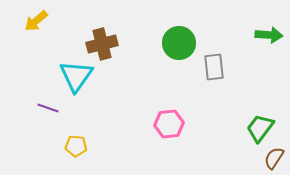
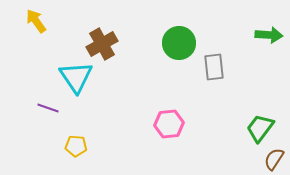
yellow arrow: rotated 95 degrees clockwise
brown cross: rotated 16 degrees counterclockwise
cyan triangle: moved 1 px down; rotated 9 degrees counterclockwise
brown semicircle: moved 1 px down
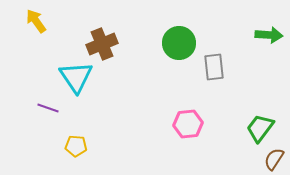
brown cross: rotated 8 degrees clockwise
pink hexagon: moved 19 px right
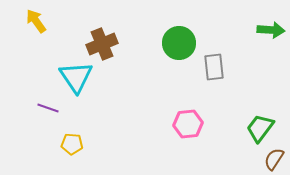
green arrow: moved 2 px right, 5 px up
yellow pentagon: moved 4 px left, 2 px up
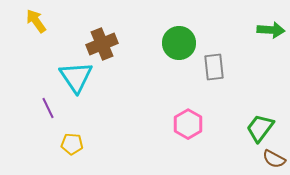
purple line: rotated 45 degrees clockwise
pink hexagon: rotated 24 degrees counterclockwise
brown semicircle: rotated 95 degrees counterclockwise
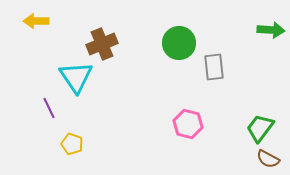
yellow arrow: rotated 55 degrees counterclockwise
purple line: moved 1 px right
pink hexagon: rotated 16 degrees counterclockwise
yellow pentagon: rotated 15 degrees clockwise
brown semicircle: moved 6 px left
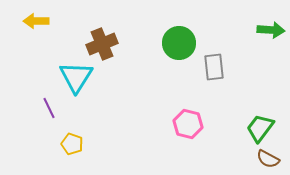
cyan triangle: rotated 6 degrees clockwise
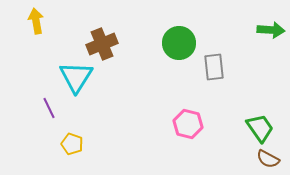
yellow arrow: rotated 80 degrees clockwise
green trapezoid: rotated 108 degrees clockwise
